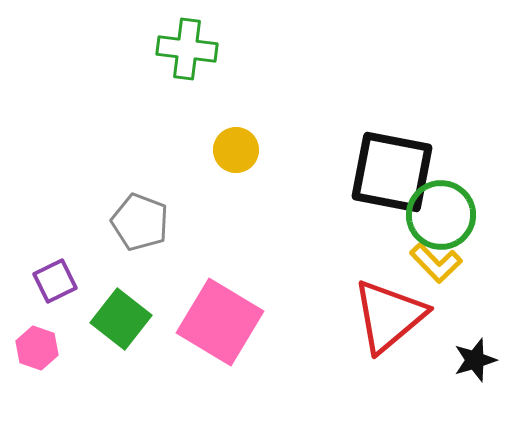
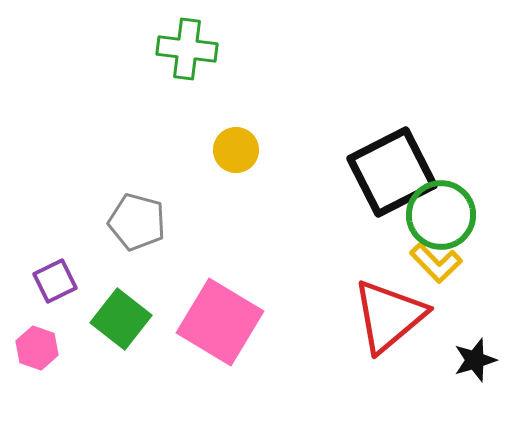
black square: rotated 38 degrees counterclockwise
gray pentagon: moved 3 px left; rotated 6 degrees counterclockwise
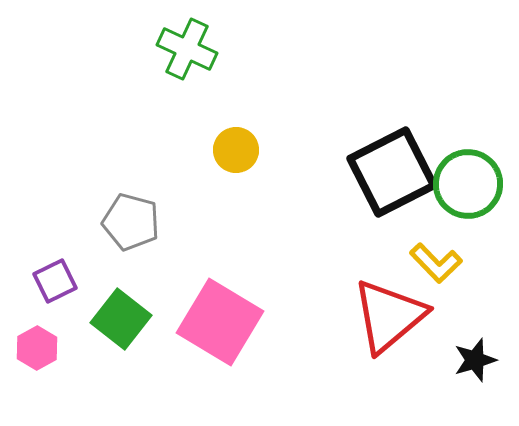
green cross: rotated 18 degrees clockwise
green circle: moved 27 px right, 31 px up
gray pentagon: moved 6 px left
pink hexagon: rotated 12 degrees clockwise
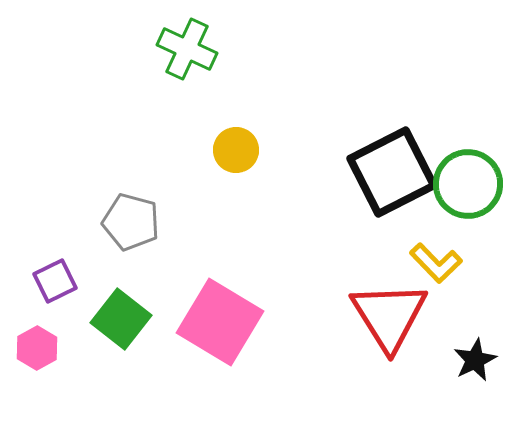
red triangle: rotated 22 degrees counterclockwise
black star: rotated 9 degrees counterclockwise
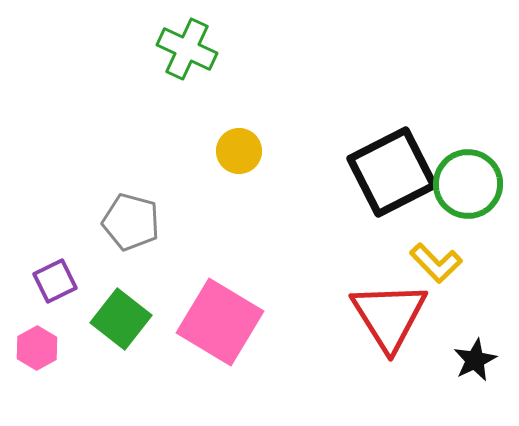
yellow circle: moved 3 px right, 1 px down
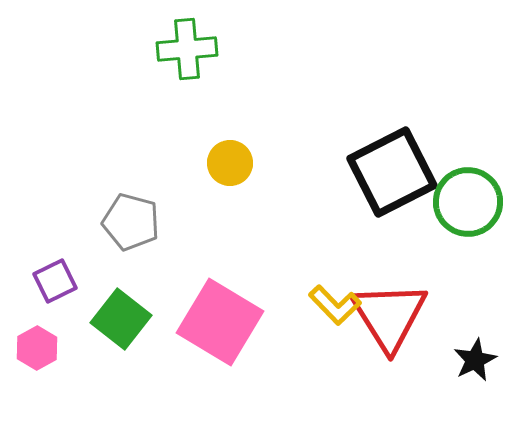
green cross: rotated 30 degrees counterclockwise
yellow circle: moved 9 px left, 12 px down
green circle: moved 18 px down
yellow L-shape: moved 101 px left, 42 px down
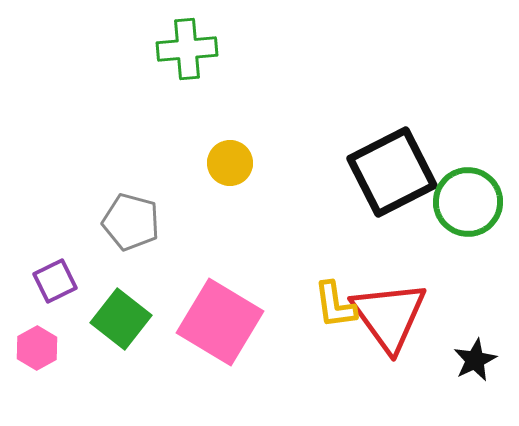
yellow L-shape: rotated 36 degrees clockwise
red triangle: rotated 4 degrees counterclockwise
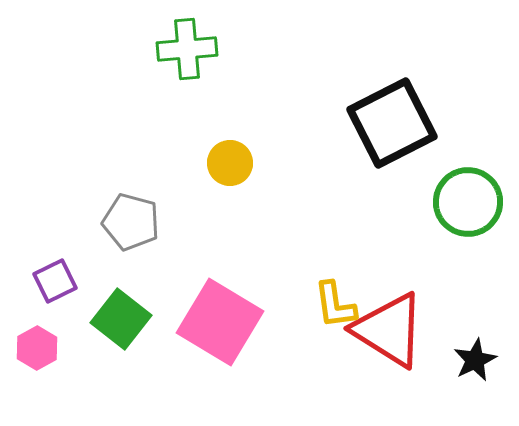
black square: moved 49 px up
red triangle: moved 14 px down; rotated 22 degrees counterclockwise
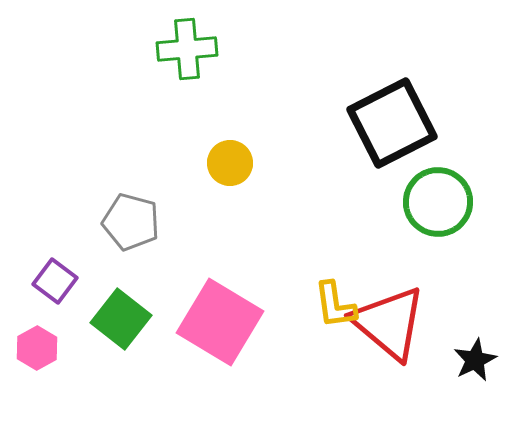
green circle: moved 30 px left
purple square: rotated 27 degrees counterclockwise
red triangle: moved 7 px up; rotated 8 degrees clockwise
